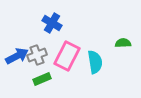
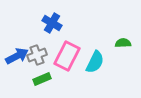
cyan semicircle: rotated 35 degrees clockwise
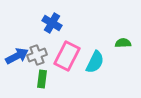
green rectangle: rotated 60 degrees counterclockwise
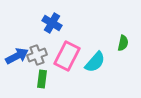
green semicircle: rotated 105 degrees clockwise
cyan semicircle: rotated 15 degrees clockwise
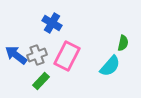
blue arrow: moved 1 px left, 1 px up; rotated 115 degrees counterclockwise
cyan semicircle: moved 15 px right, 4 px down
green rectangle: moved 1 px left, 2 px down; rotated 36 degrees clockwise
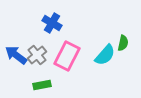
gray cross: rotated 18 degrees counterclockwise
cyan semicircle: moved 5 px left, 11 px up
green rectangle: moved 1 px right, 4 px down; rotated 36 degrees clockwise
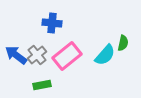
blue cross: rotated 24 degrees counterclockwise
pink rectangle: rotated 24 degrees clockwise
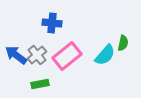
green rectangle: moved 2 px left, 1 px up
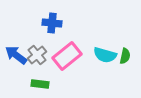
green semicircle: moved 2 px right, 13 px down
cyan semicircle: rotated 65 degrees clockwise
green rectangle: rotated 18 degrees clockwise
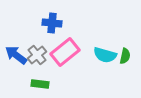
pink rectangle: moved 2 px left, 4 px up
